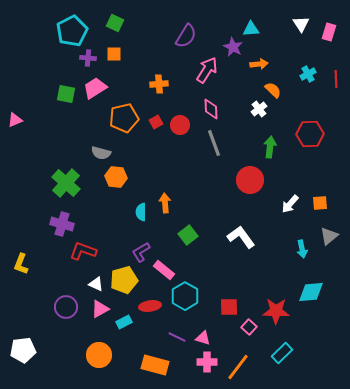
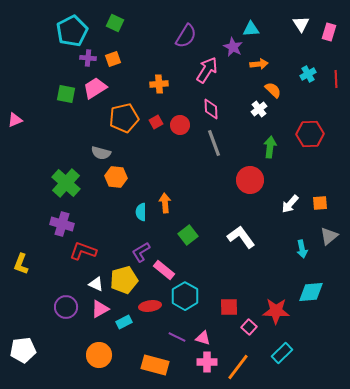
orange square at (114, 54): moved 1 px left, 5 px down; rotated 21 degrees counterclockwise
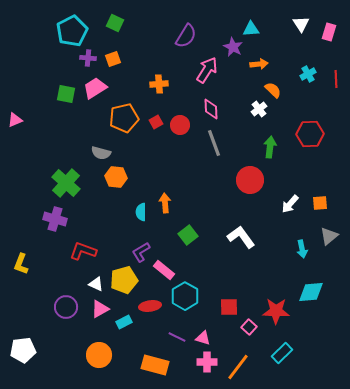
purple cross at (62, 224): moved 7 px left, 5 px up
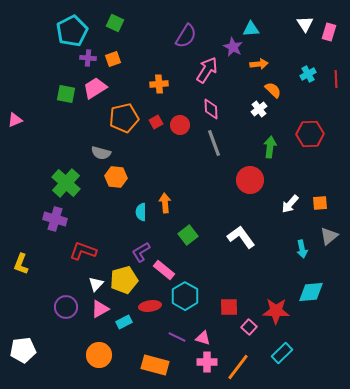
white triangle at (301, 24): moved 4 px right
white triangle at (96, 284): rotated 49 degrees clockwise
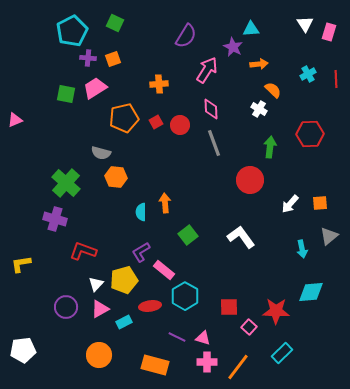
white cross at (259, 109): rotated 21 degrees counterclockwise
yellow L-shape at (21, 264): rotated 60 degrees clockwise
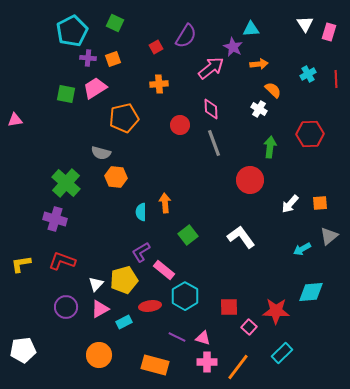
pink arrow at (207, 70): moved 4 px right, 2 px up; rotated 20 degrees clockwise
pink triangle at (15, 120): rotated 14 degrees clockwise
red square at (156, 122): moved 75 px up
cyan arrow at (302, 249): rotated 72 degrees clockwise
red L-shape at (83, 251): moved 21 px left, 10 px down
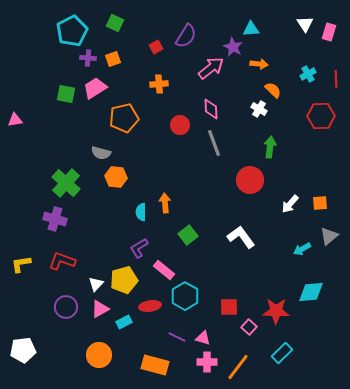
orange arrow at (259, 64): rotated 12 degrees clockwise
red hexagon at (310, 134): moved 11 px right, 18 px up
purple L-shape at (141, 252): moved 2 px left, 4 px up
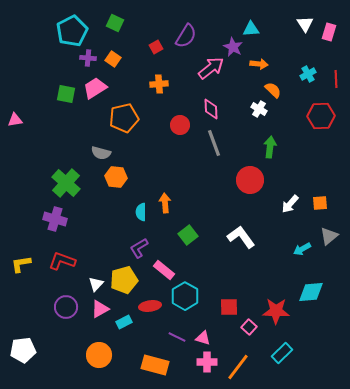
orange square at (113, 59): rotated 35 degrees counterclockwise
